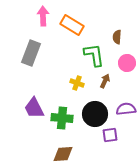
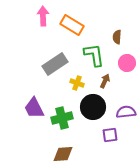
gray rectangle: moved 24 px right, 11 px down; rotated 35 degrees clockwise
purple semicircle: moved 3 px down
black circle: moved 2 px left, 7 px up
green cross: rotated 20 degrees counterclockwise
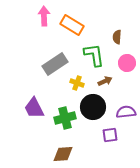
pink arrow: moved 1 px right
brown arrow: rotated 40 degrees clockwise
green cross: moved 3 px right
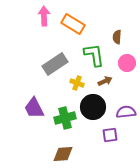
orange rectangle: moved 1 px right, 1 px up
